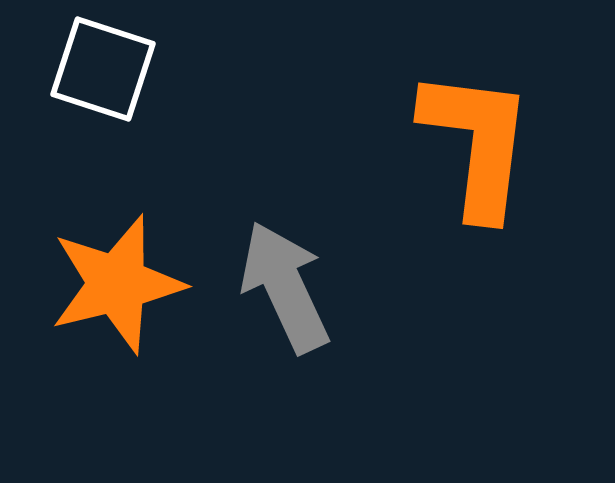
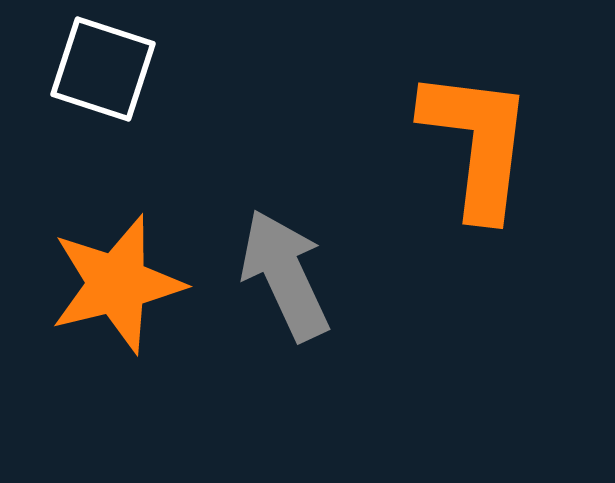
gray arrow: moved 12 px up
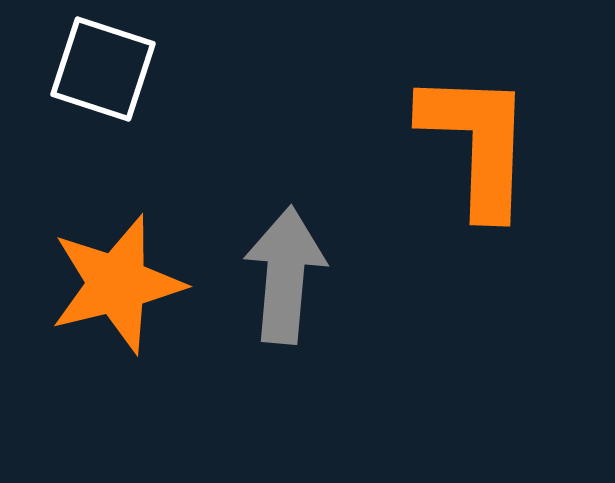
orange L-shape: rotated 5 degrees counterclockwise
gray arrow: rotated 30 degrees clockwise
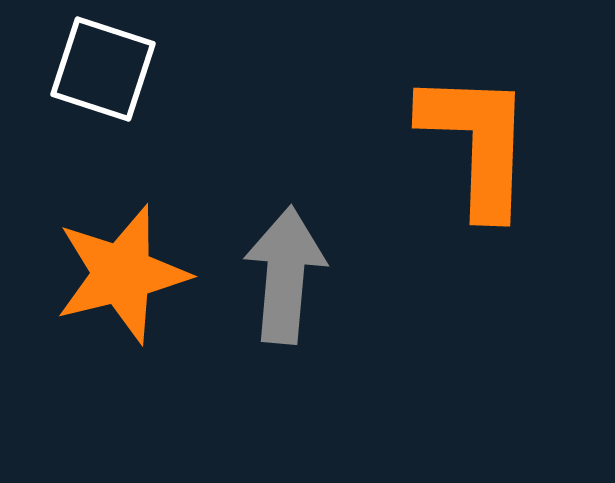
orange star: moved 5 px right, 10 px up
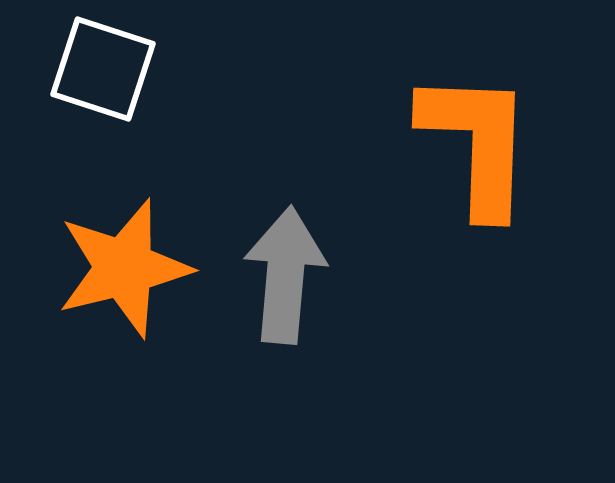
orange star: moved 2 px right, 6 px up
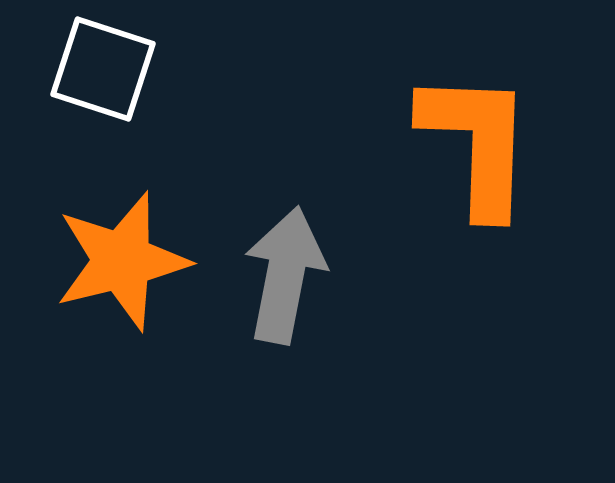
orange star: moved 2 px left, 7 px up
gray arrow: rotated 6 degrees clockwise
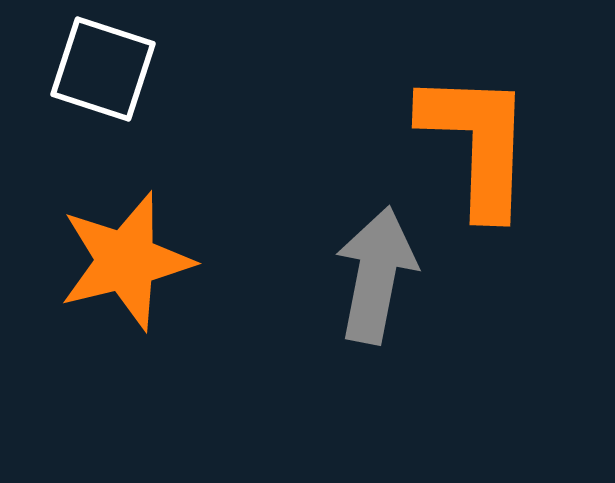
orange star: moved 4 px right
gray arrow: moved 91 px right
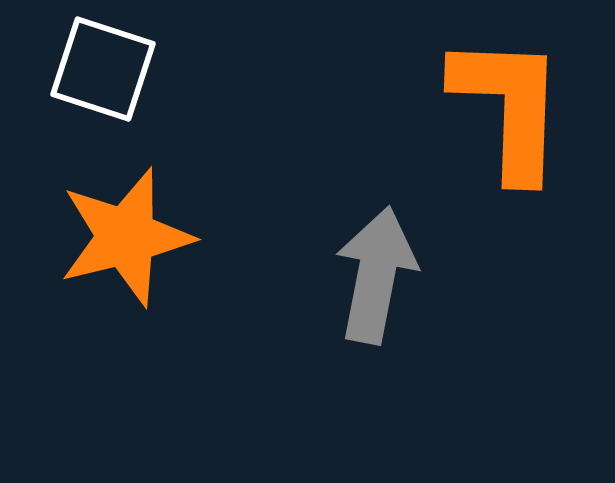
orange L-shape: moved 32 px right, 36 px up
orange star: moved 24 px up
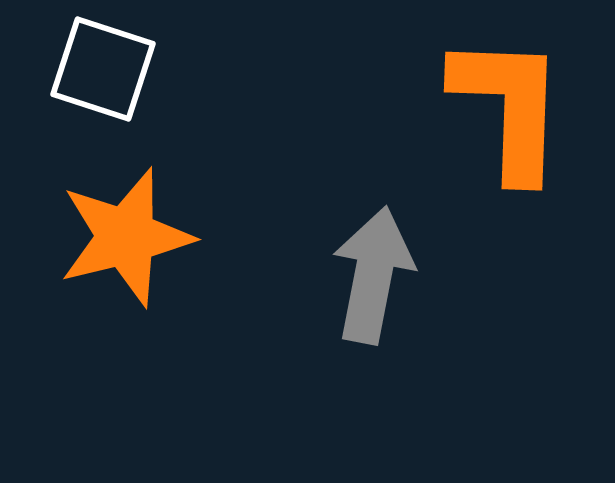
gray arrow: moved 3 px left
